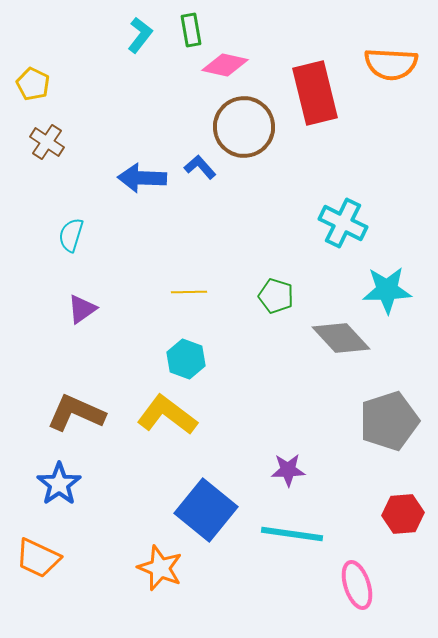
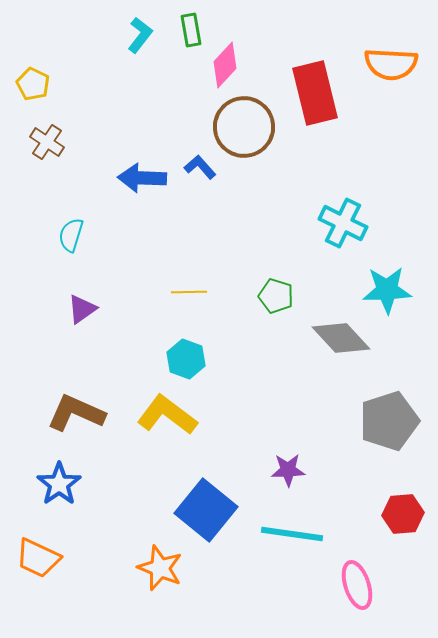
pink diamond: rotated 60 degrees counterclockwise
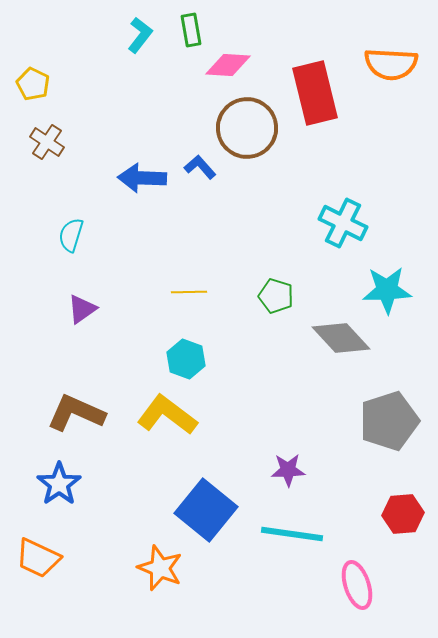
pink diamond: moved 3 px right; rotated 51 degrees clockwise
brown circle: moved 3 px right, 1 px down
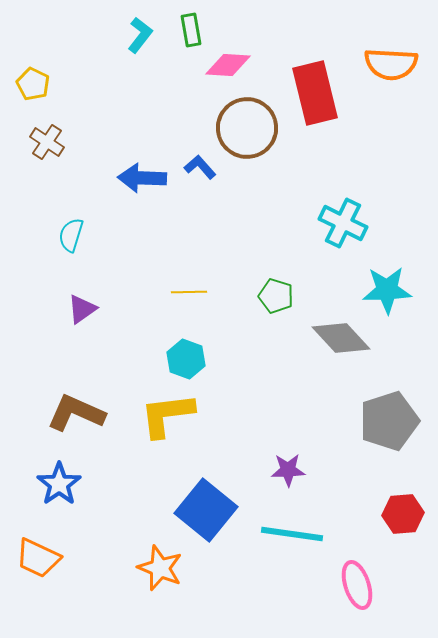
yellow L-shape: rotated 44 degrees counterclockwise
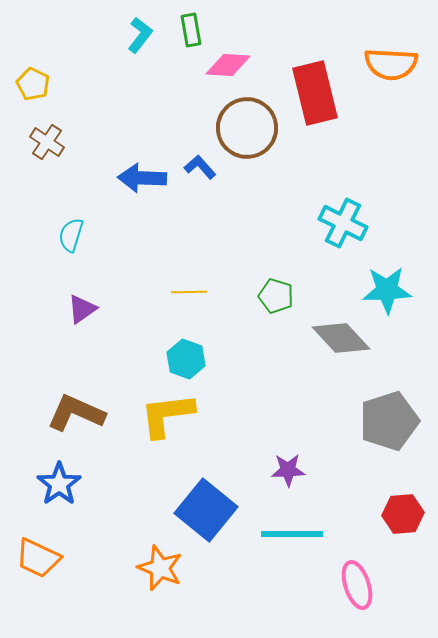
cyan line: rotated 8 degrees counterclockwise
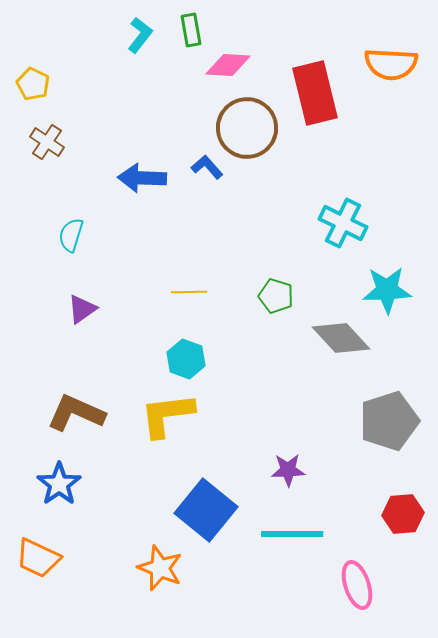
blue L-shape: moved 7 px right
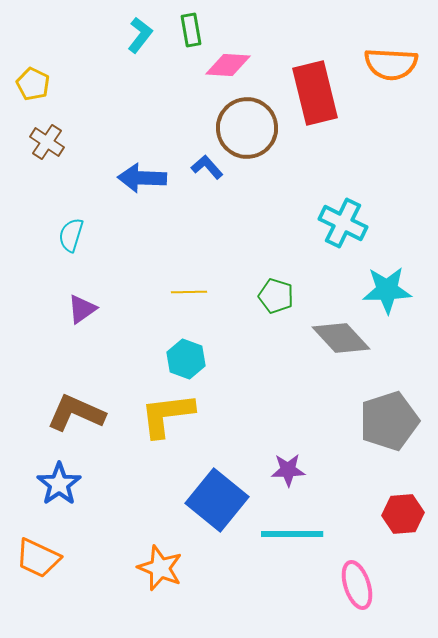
blue square: moved 11 px right, 10 px up
